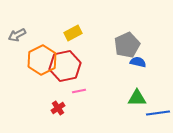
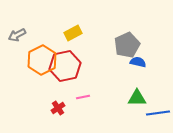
pink line: moved 4 px right, 6 px down
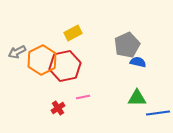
gray arrow: moved 17 px down
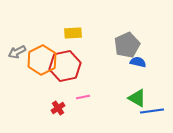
yellow rectangle: rotated 24 degrees clockwise
green triangle: rotated 30 degrees clockwise
blue line: moved 6 px left, 2 px up
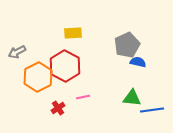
orange hexagon: moved 4 px left, 17 px down
red hexagon: rotated 20 degrees counterclockwise
green triangle: moved 5 px left; rotated 24 degrees counterclockwise
blue line: moved 1 px up
